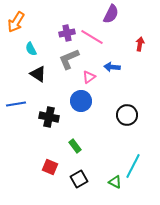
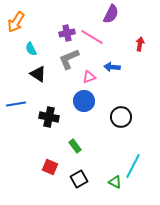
pink triangle: rotated 16 degrees clockwise
blue circle: moved 3 px right
black circle: moved 6 px left, 2 px down
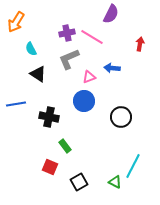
blue arrow: moved 1 px down
green rectangle: moved 10 px left
black square: moved 3 px down
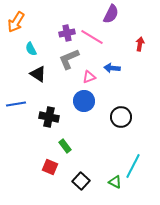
black square: moved 2 px right, 1 px up; rotated 18 degrees counterclockwise
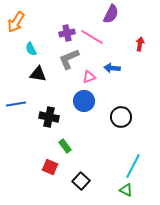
black triangle: rotated 24 degrees counterclockwise
green triangle: moved 11 px right, 8 px down
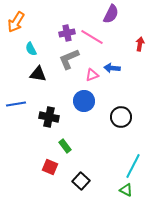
pink triangle: moved 3 px right, 2 px up
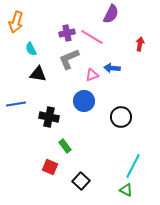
orange arrow: rotated 15 degrees counterclockwise
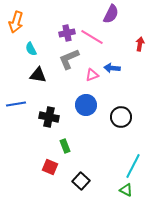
black triangle: moved 1 px down
blue circle: moved 2 px right, 4 px down
green rectangle: rotated 16 degrees clockwise
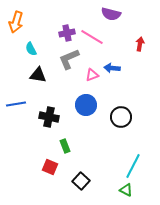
purple semicircle: rotated 78 degrees clockwise
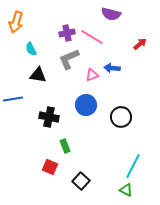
red arrow: rotated 40 degrees clockwise
blue line: moved 3 px left, 5 px up
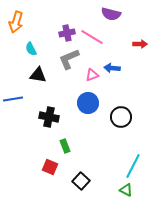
red arrow: rotated 40 degrees clockwise
blue circle: moved 2 px right, 2 px up
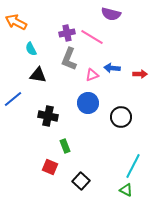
orange arrow: rotated 100 degrees clockwise
red arrow: moved 30 px down
gray L-shape: rotated 45 degrees counterclockwise
blue line: rotated 30 degrees counterclockwise
black cross: moved 1 px left, 1 px up
